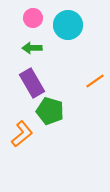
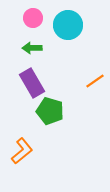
orange L-shape: moved 17 px down
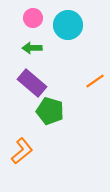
purple rectangle: rotated 20 degrees counterclockwise
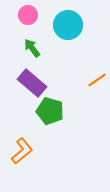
pink circle: moved 5 px left, 3 px up
green arrow: rotated 54 degrees clockwise
orange line: moved 2 px right, 1 px up
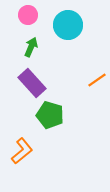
green arrow: moved 1 px left, 1 px up; rotated 60 degrees clockwise
purple rectangle: rotated 8 degrees clockwise
green pentagon: moved 4 px down
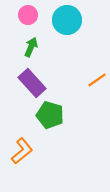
cyan circle: moved 1 px left, 5 px up
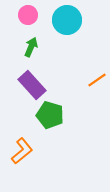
purple rectangle: moved 2 px down
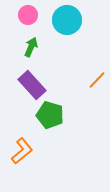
orange line: rotated 12 degrees counterclockwise
